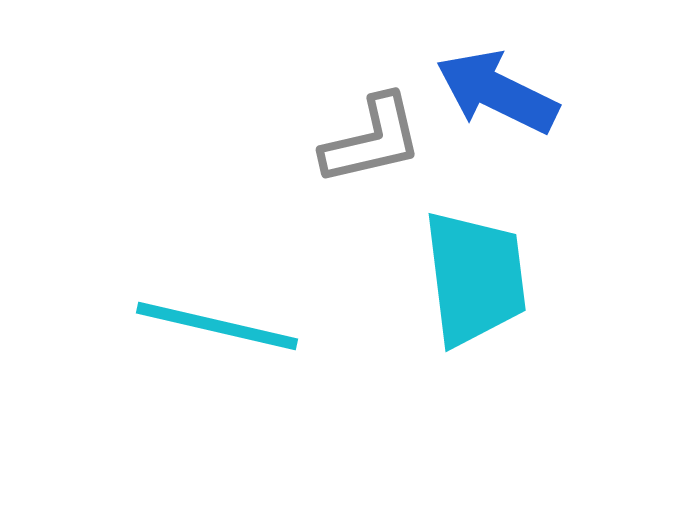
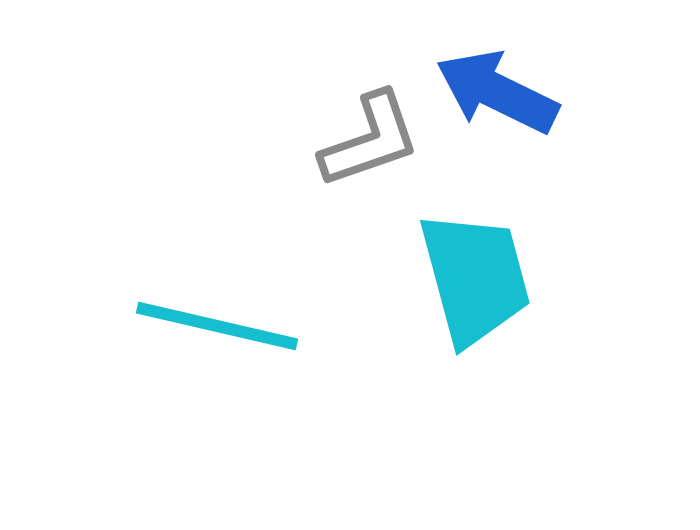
gray L-shape: moved 2 px left; rotated 6 degrees counterclockwise
cyan trapezoid: rotated 8 degrees counterclockwise
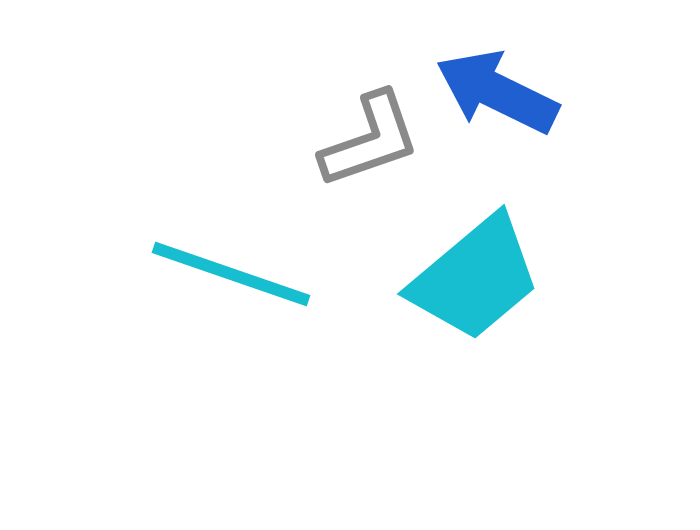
cyan trapezoid: rotated 65 degrees clockwise
cyan line: moved 14 px right, 52 px up; rotated 6 degrees clockwise
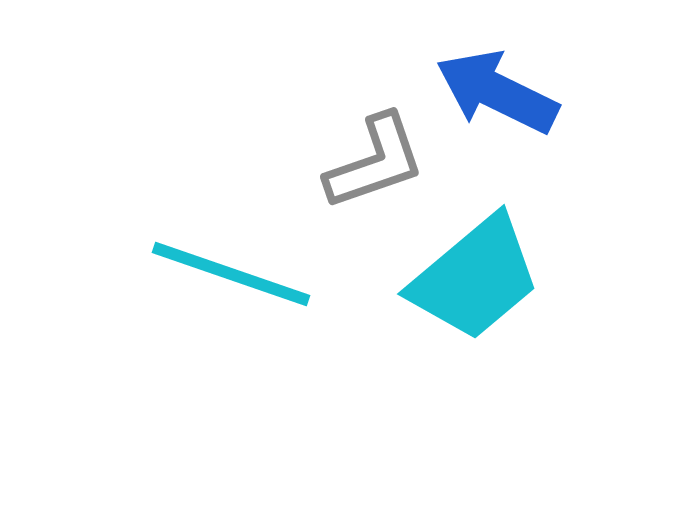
gray L-shape: moved 5 px right, 22 px down
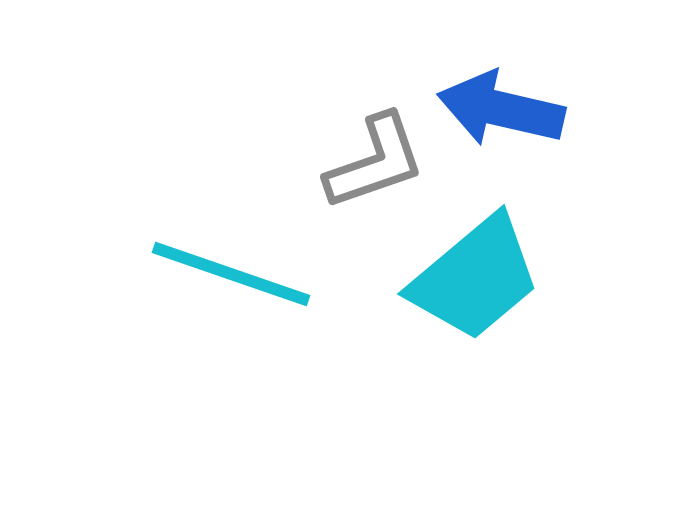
blue arrow: moved 4 px right, 17 px down; rotated 13 degrees counterclockwise
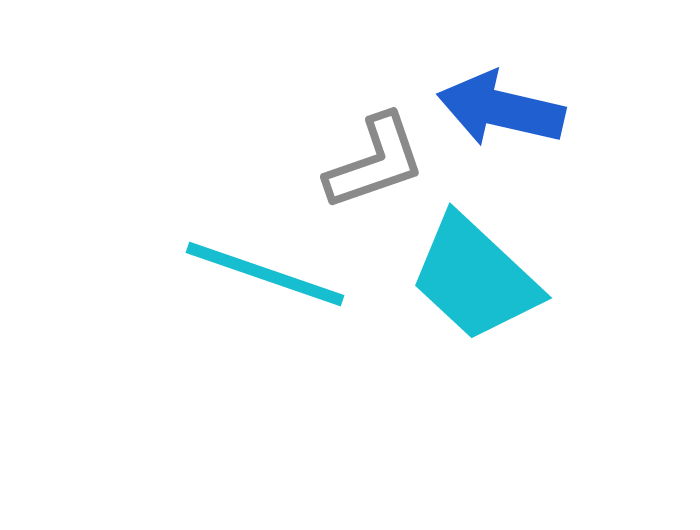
cyan line: moved 34 px right
cyan trapezoid: rotated 83 degrees clockwise
